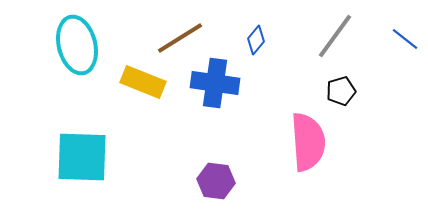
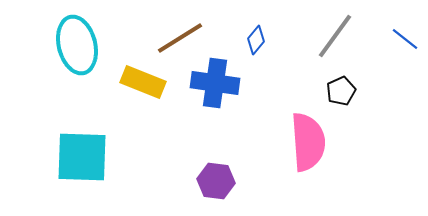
black pentagon: rotated 8 degrees counterclockwise
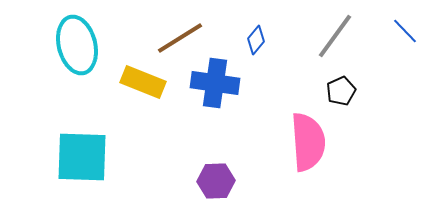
blue line: moved 8 px up; rotated 8 degrees clockwise
purple hexagon: rotated 9 degrees counterclockwise
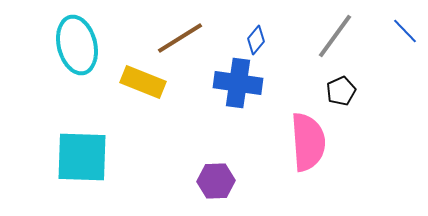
blue cross: moved 23 px right
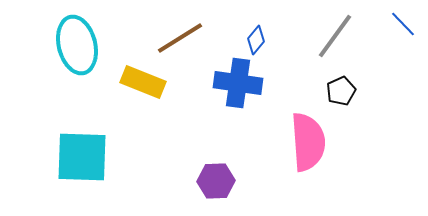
blue line: moved 2 px left, 7 px up
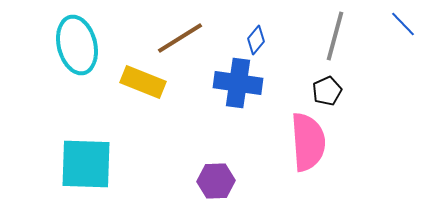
gray line: rotated 21 degrees counterclockwise
black pentagon: moved 14 px left
cyan square: moved 4 px right, 7 px down
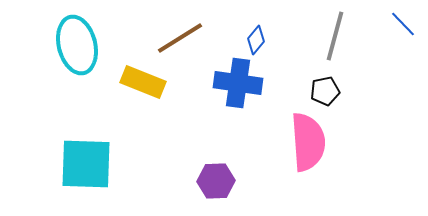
black pentagon: moved 2 px left; rotated 12 degrees clockwise
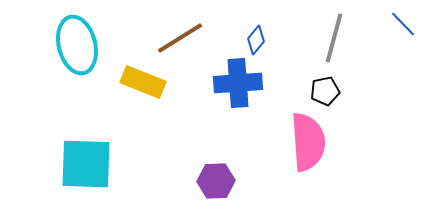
gray line: moved 1 px left, 2 px down
blue cross: rotated 12 degrees counterclockwise
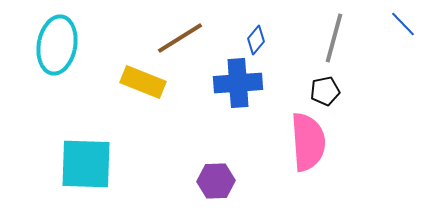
cyan ellipse: moved 20 px left; rotated 24 degrees clockwise
